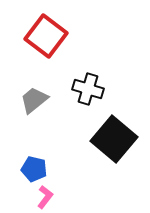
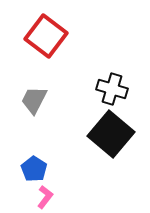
black cross: moved 24 px right
gray trapezoid: rotated 24 degrees counterclockwise
black square: moved 3 px left, 5 px up
blue pentagon: rotated 20 degrees clockwise
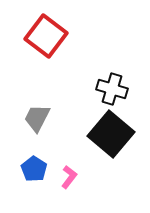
gray trapezoid: moved 3 px right, 18 px down
pink L-shape: moved 24 px right, 20 px up
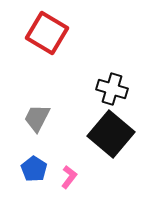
red square: moved 1 px right, 3 px up; rotated 6 degrees counterclockwise
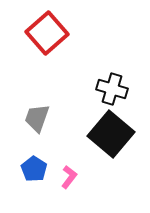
red square: rotated 18 degrees clockwise
gray trapezoid: rotated 8 degrees counterclockwise
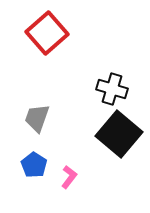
black square: moved 8 px right
blue pentagon: moved 4 px up
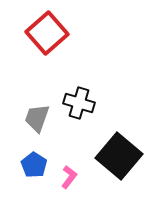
black cross: moved 33 px left, 14 px down
black square: moved 22 px down
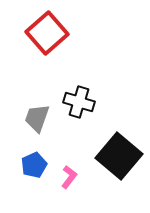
black cross: moved 1 px up
blue pentagon: rotated 15 degrees clockwise
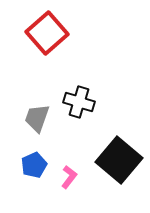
black square: moved 4 px down
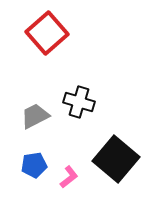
gray trapezoid: moved 2 px left, 2 px up; rotated 44 degrees clockwise
black square: moved 3 px left, 1 px up
blue pentagon: rotated 15 degrees clockwise
pink L-shape: rotated 15 degrees clockwise
